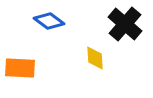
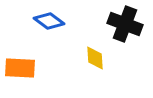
black cross: rotated 20 degrees counterclockwise
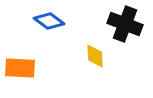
yellow diamond: moved 2 px up
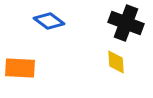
black cross: moved 1 px right, 1 px up
yellow diamond: moved 21 px right, 6 px down
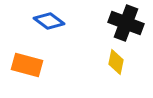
yellow diamond: rotated 15 degrees clockwise
orange rectangle: moved 7 px right, 3 px up; rotated 12 degrees clockwise
